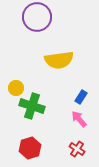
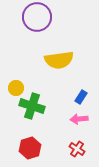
pink arrow: rotated 54 degrees counterclockwise
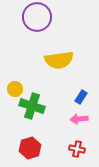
yellow circle: moved 1 px left, 1 px down
red cross: rotated 21 degrees counterclockwise
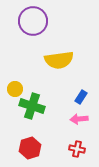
purple circle: moved 4 px left, 4 px down
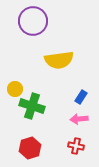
red cross: moved 1 px left, 3 px up
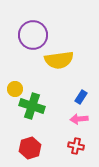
purple circle: moved 14 px down
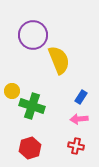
yellow semicircle: rotated 104 degrees counterclockwise
yellow circle: moved 3 px left, 2 px down
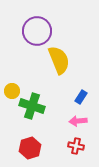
purple circle: moved 4 px right, 4 px up
pink arrow: moved 1 px left, 2 px down
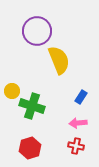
pink arrow: moved 2 px down
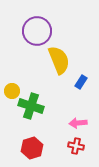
blue rectangle: moved 15 px up
green cross: moved 1 px left
red hexagon: moved 2 px right
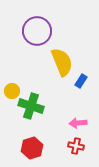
yellow semicircle: moved 3 px right, 2 px down
blue rectangle: moved 1 px up
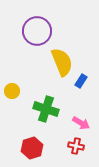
green cross: moved 15 px right, 3 px down
pink arrow: moved 3 px right; rotated 144 degrees counterclockwise
